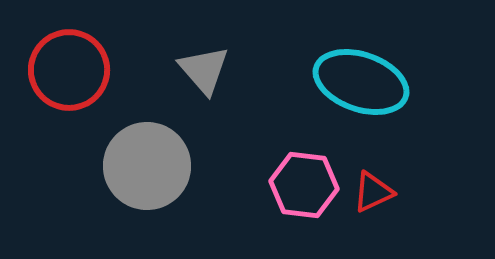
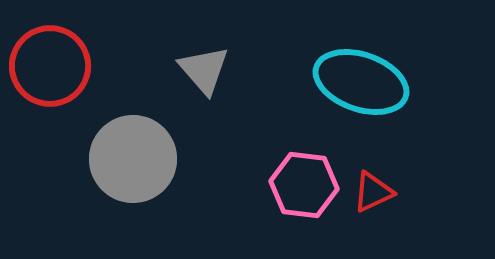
red circle: moved 19 px left, 4 px up
gray circle: moved 14 px left, 7 px up
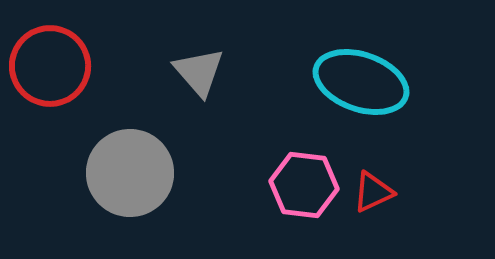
gray triangle: moved 5 px left, 2 px down
gray circle: moved 3 px left, 14 px down
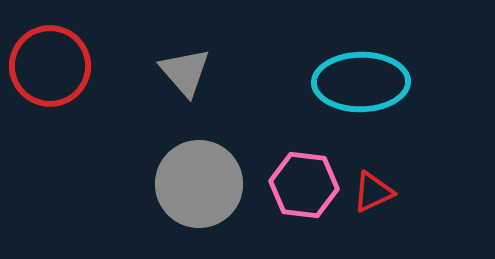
gray triangle: moved 14 px left
cyan ellipse: rotated 20 degrees counterclockwise
gray circle: moved 69 px right, 11 px down
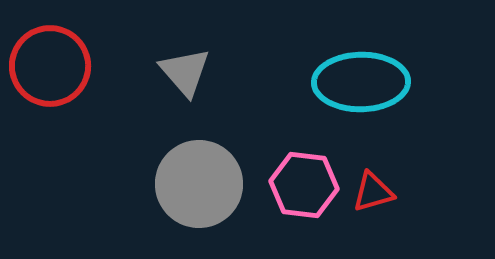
red triangle: rotated 9 degrees clockwise
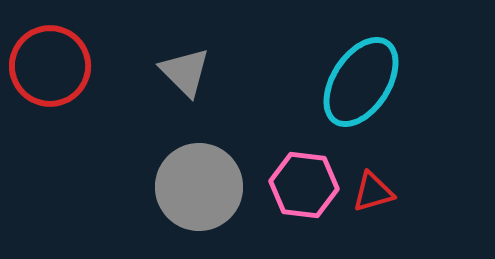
gray triangle: rotated 4 degrees counterclockwise
cyan ellipse: rotated 56 degrees counterclockwise
gray circle: moved 3 px down
